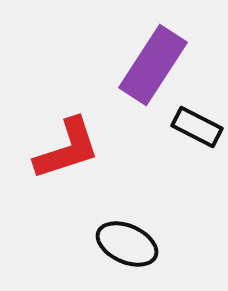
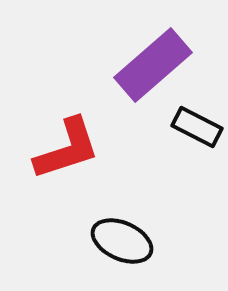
purple rectangle: rotated 16 degrees clockwise
black ellipse: moved 5 px left, 3 px up
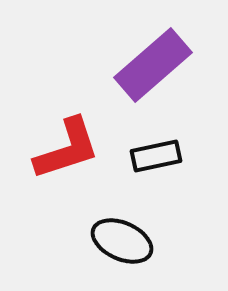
black rectangle: moved 41 px left, 29 px down; rotated 39 degrees counterclockwise
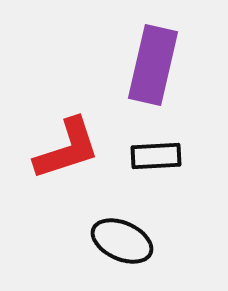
purple rectangle: rotated 36 degrees counterclockwise
black rectangle: rotated 9 degrees clockwise
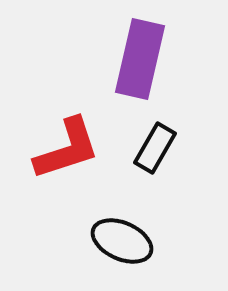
purple rectangle: moved 13 px left, 6 px up
black rectangle: moved 1 px left, 8 px up; rotated 57 degrees counterclockwise
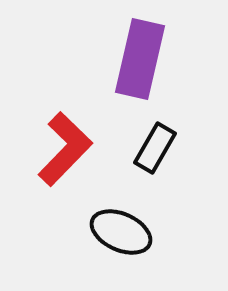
red L-shape: moved 2 px left; rotated 28 degrees counterclockwise
black ellipse: moved 1 px left, 9 px up
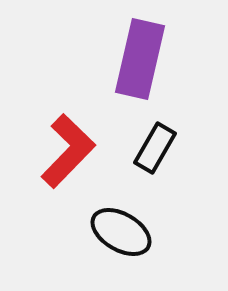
red L-shape: moved 3 px right, 2 px down
black ellipse: rotated 6 degrees clockwise
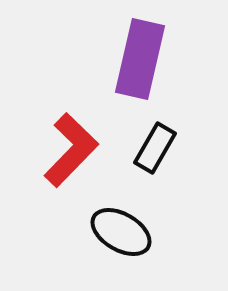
red L-shape: moved 3 px right, 1 px up
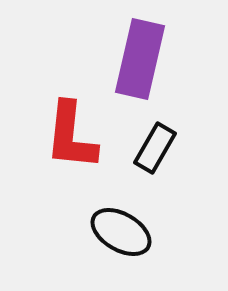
red L-shape: moved 14 px up; rotated 142 degrees clockwise
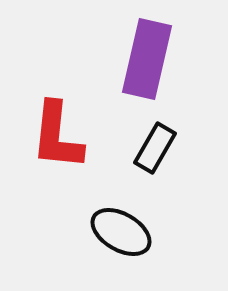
purple rectangle: moved 7 px right
red L-shape: moved 14 px left
